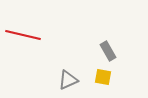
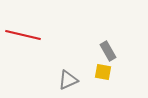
yellow square: moved 5 px up
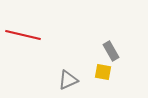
gray rectangle: moved 3 px right
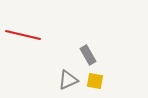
gray rectangle: moved 23 px left, 4 px down
yellow square: moved 8 px left, 9 px down
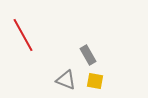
red line: rotated 48 degrees clockwise
gray triangle: moved 2 px left; rotated 45 degrees clockwise
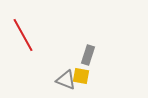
gray rectangle: rotated 48 degrees clockwise
yellow square: moved 14 px left, 5 px up
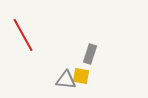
gray rectangle: moved 2 px right, 1 px up
gray triangle: rotated 15 degrees counterclockwise
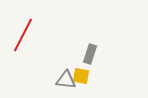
red line: rotated 56 degrees clockwise
